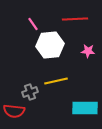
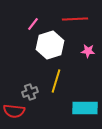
pink line: rotated 72 degrees clockwise
white hexagon: rotated 12 degrees counterclockwise
yellow line: rotated 60 degrees counterclockwise
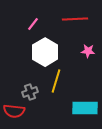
white hexagon: moved 5 px left, 7 px down; rotated 12 degrees counterclockwise
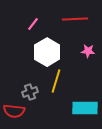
white hexagon: moved 2 px right
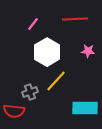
yellow line: rotated 25 degrees clockwise
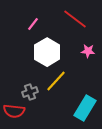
red line: rotated 40 degrees clockwise
cyan rectangle: rotated 60 degrees counterclockwise
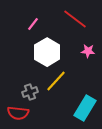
red semicircle: moved 4 px right, 2 px down
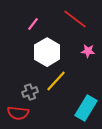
cyan rectangle: moved 1 px right
